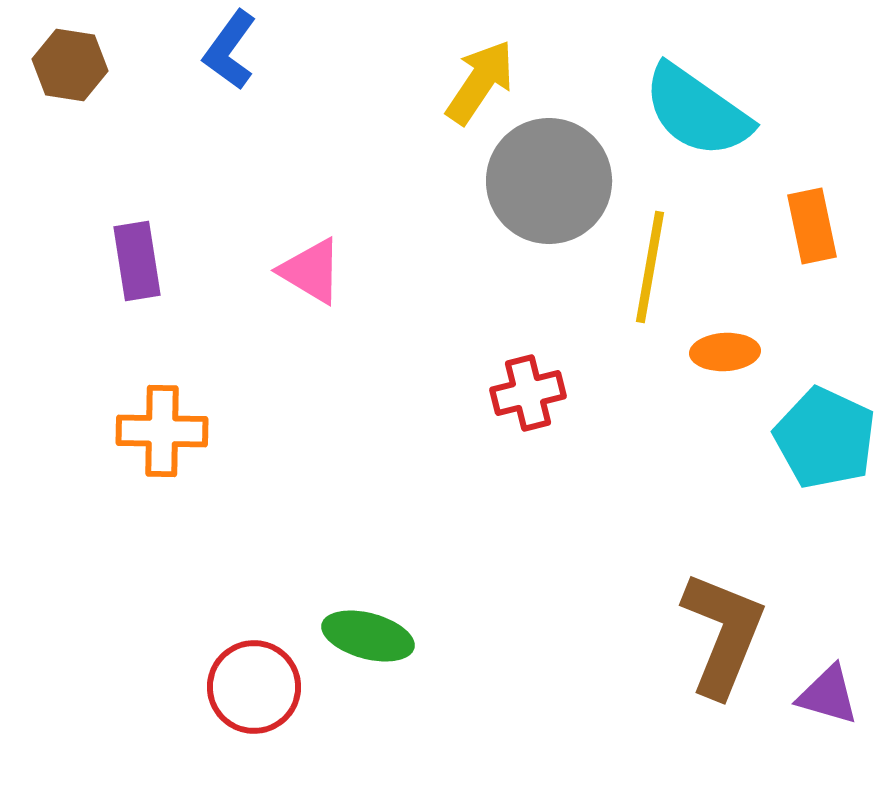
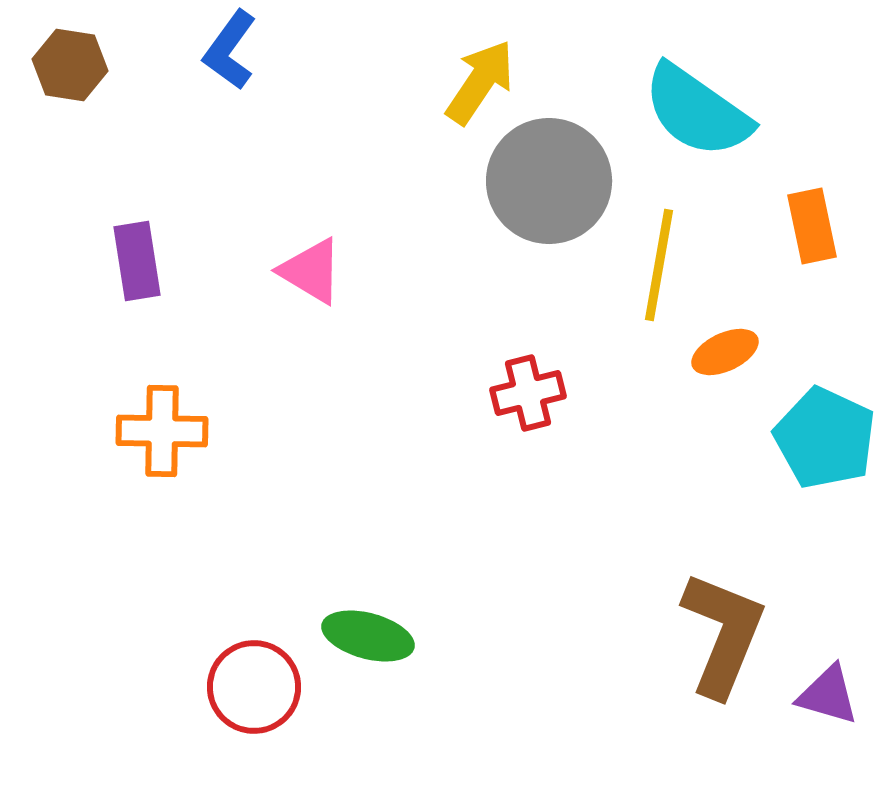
yellow line: moved 9 px right, 2 px up
orange ellipse: rotated 22 degrees counterclockwise
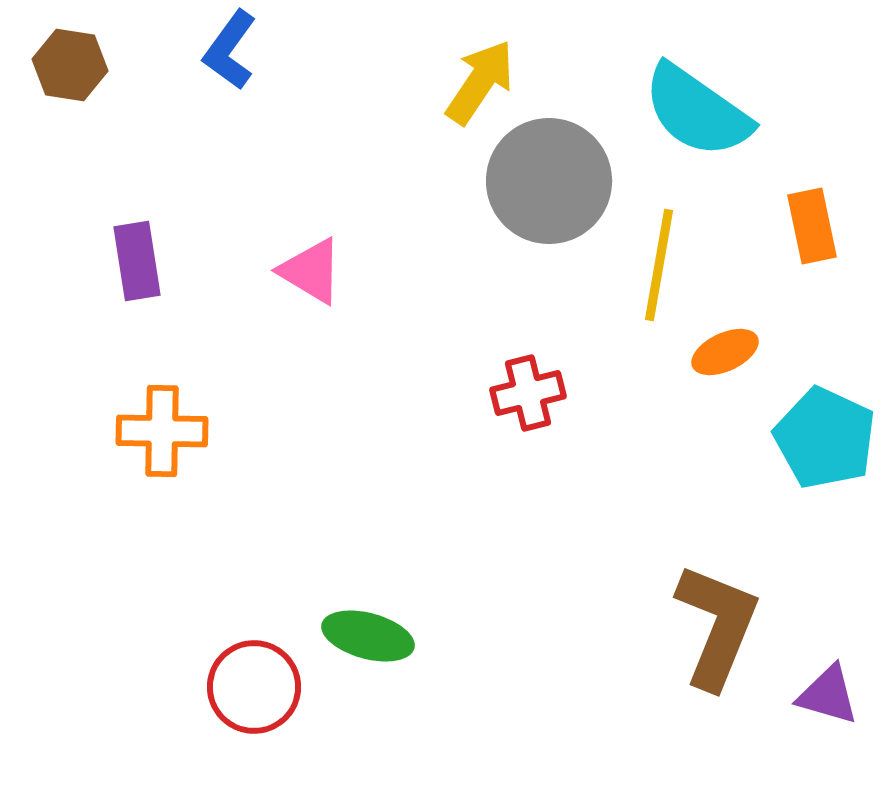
brown L-shape: moved 6 px left, 8 px up
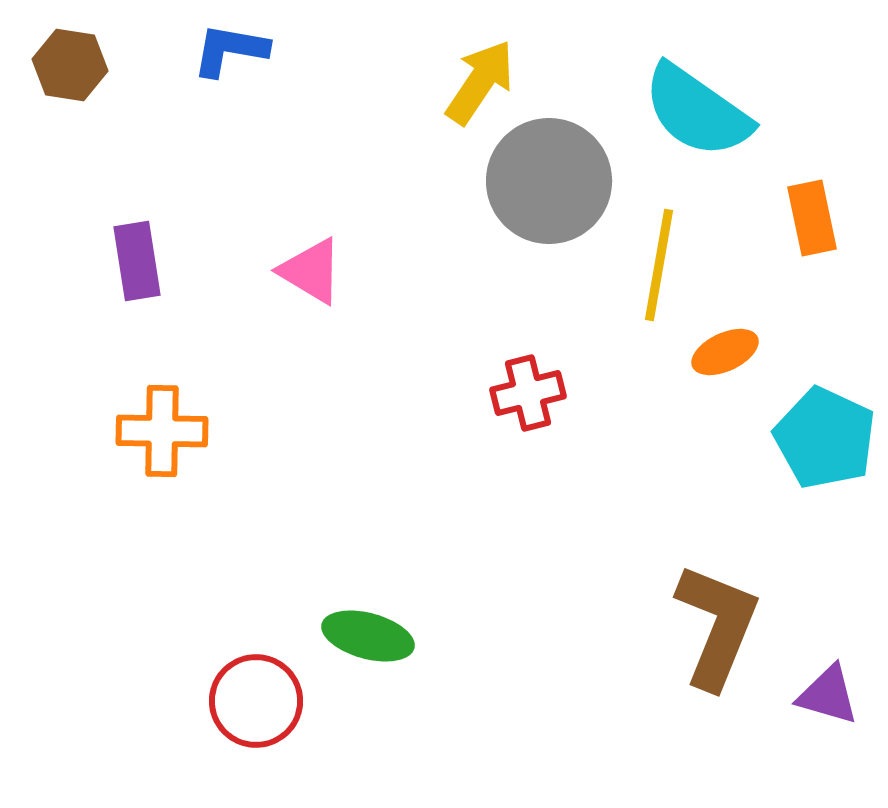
blue L-shape: rotated 64 degrees clockwise
orange rectangle: moved 8 px up
red circle: moved 2 px right, 14 px down
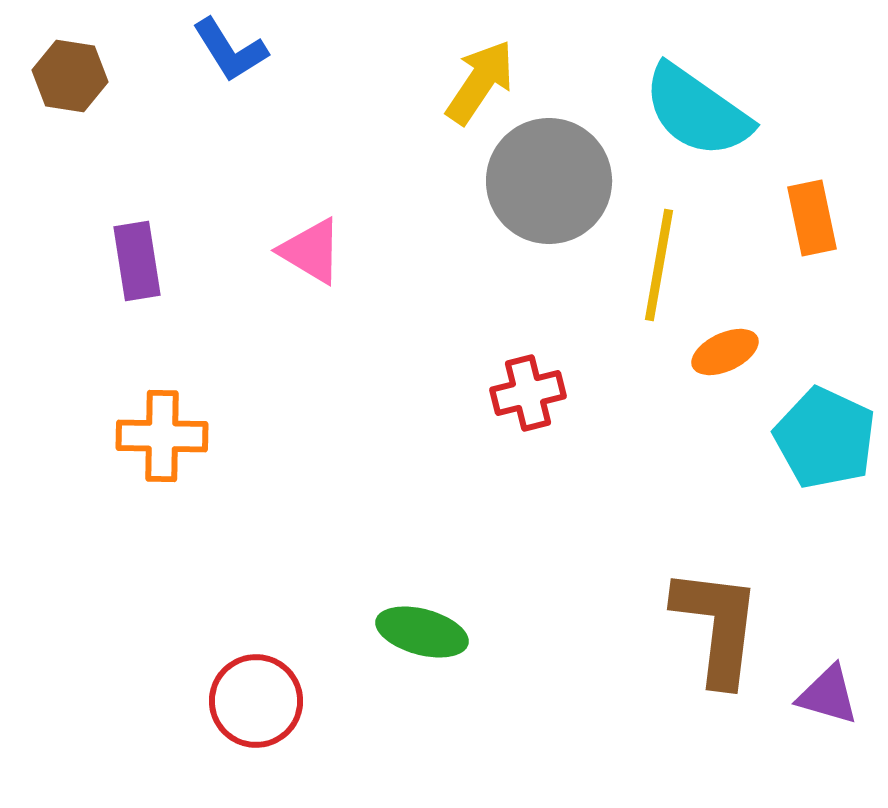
blue L-shape: rotated 132 degrees counterclockwise
brown hexagon: moved 11 px down
pink triangle: moved 20 px up
orange cross: moved 5 px down
brown L-shape: rotated 15 degrees counterclockwise
green ellipse: moved 54 px right, 4 px up
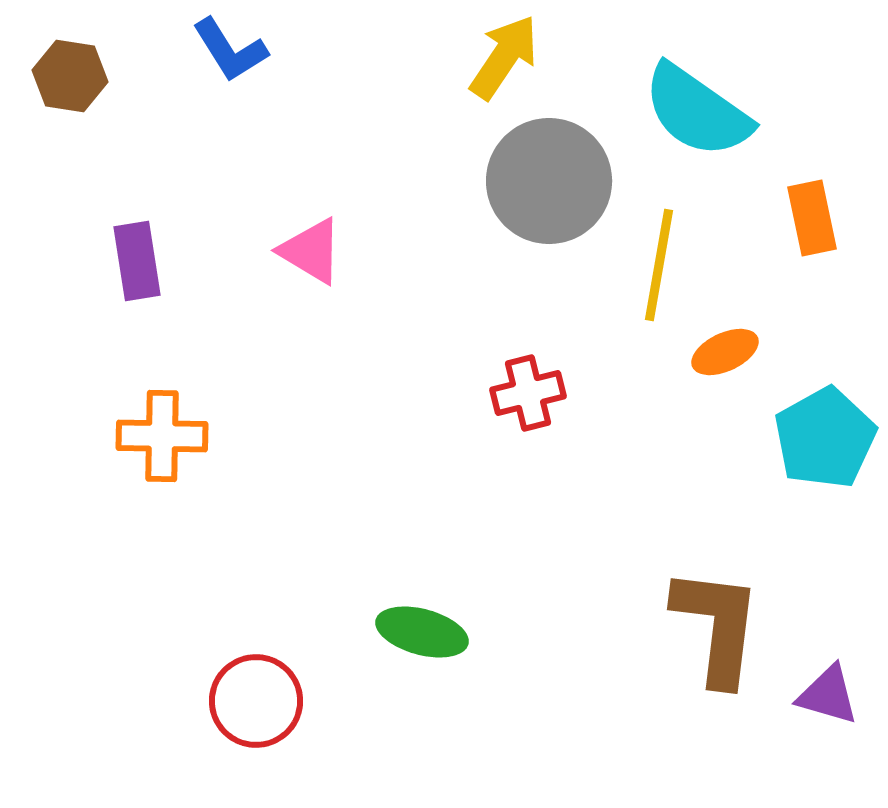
yellow arrow: moved 24 px right, 25 px up
cyan pentagon: rotated 18 degrees clockwise
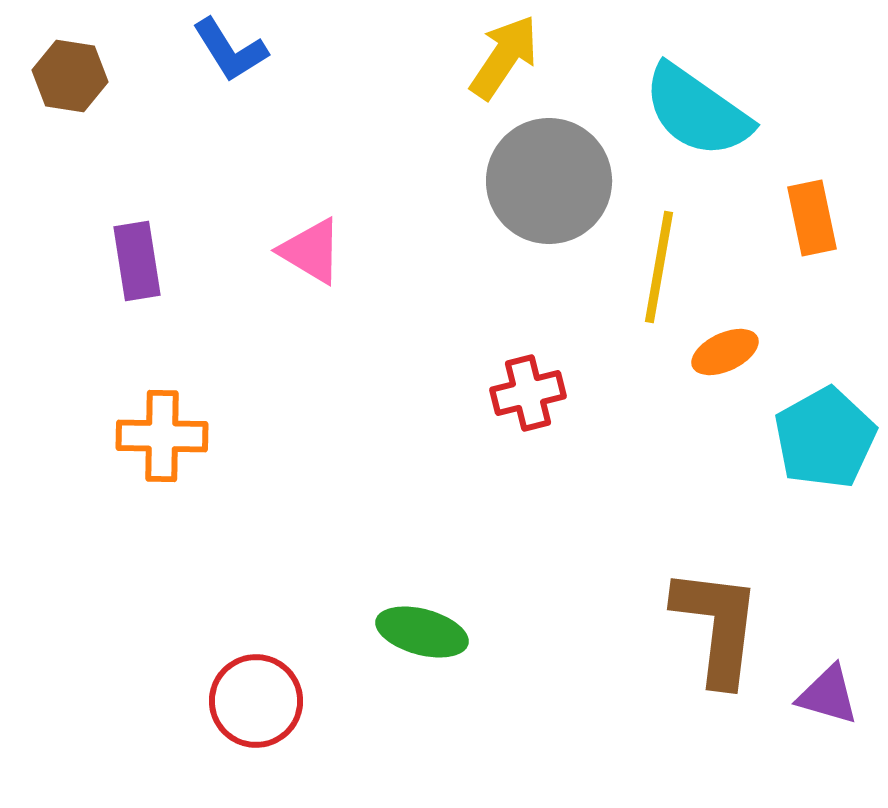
yellow line: moved 2 px down
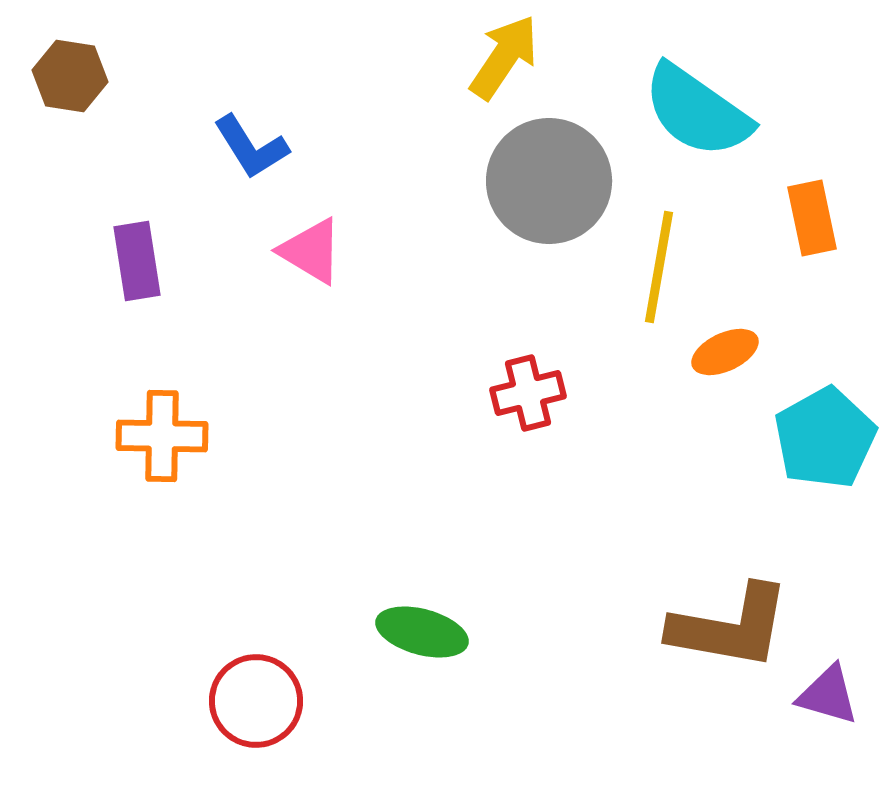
blue L-shape: moved 21 px right, 97 px down
brown L-shape: moved 13 px right, 1 px down; rotated 93 degrees clockwise
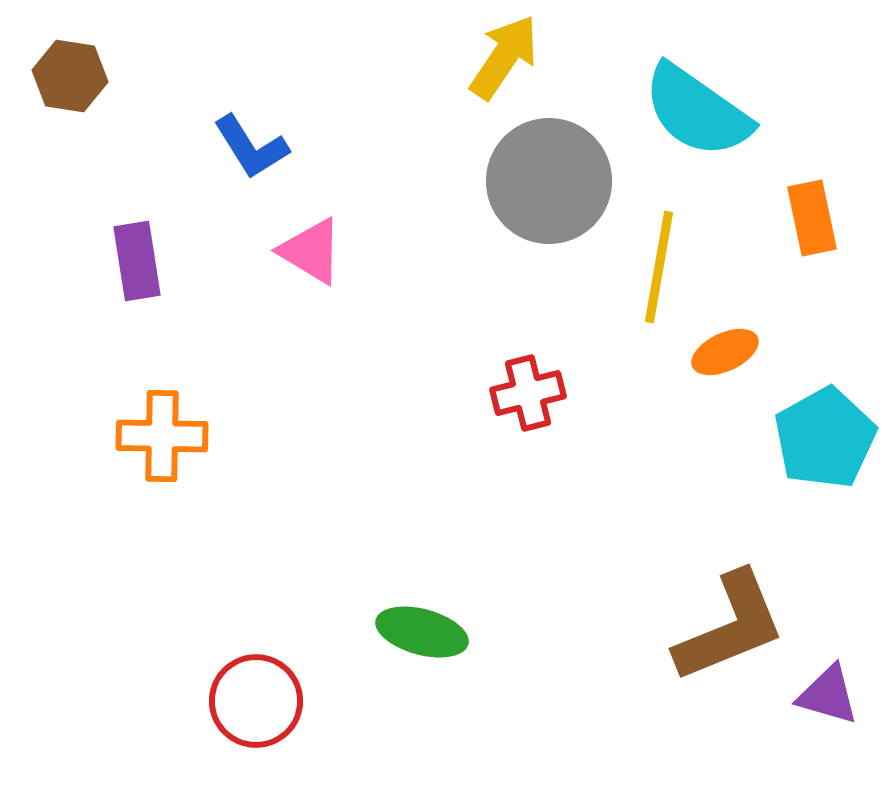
brown L-shape: rotated 32 degrees counterclockwise
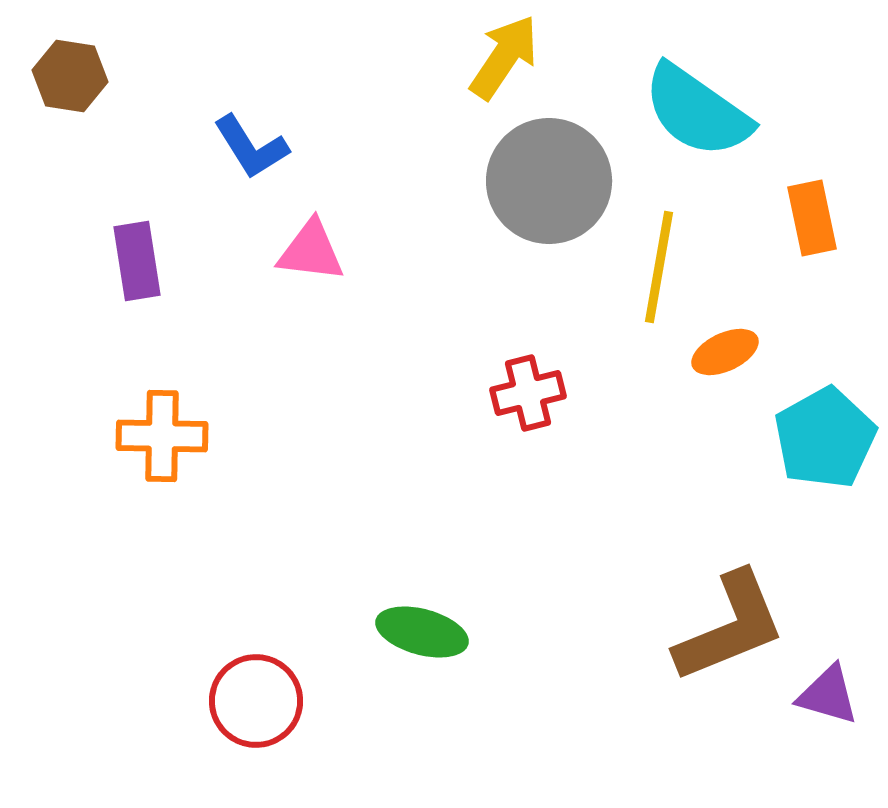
pink triangle: rotated 24 degrees counterclockwise
